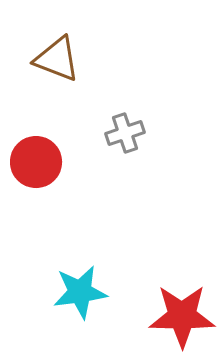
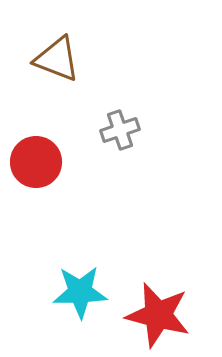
gray cross: moved 5 px left, 3 px up
cyan star: rotated 6 degrees clockwise
red star: moved 24 px left, 1 px up; rotated 14 degrees clockwise
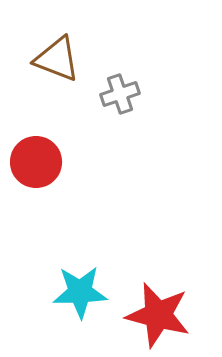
gray cross: moved 36 px up
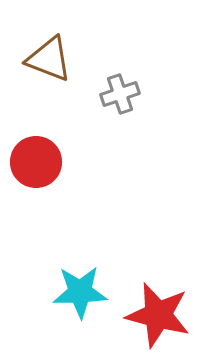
brown triangle: moved 8 px left
